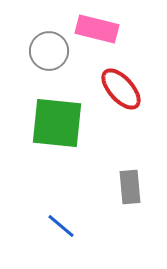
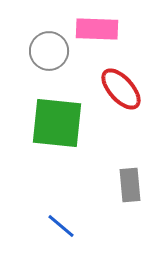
pink rectangle: rotated 12 degrees counterclockwise
gray rectangle: moved 2 px up
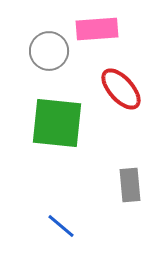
pink rectangle: rotated 6 degrees counterclockwise
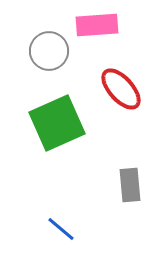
pink rectangle: moved 4 px up
green square: rotated 30 degrees counterclockwise
blue line: moved 3 px down
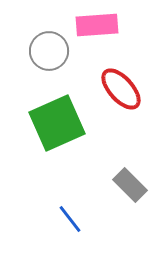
gray rectangle: rotated 40 degrees counterclockwise
blue line: moved 9 px right, 10 px up; rotated 12 degrees clockwise
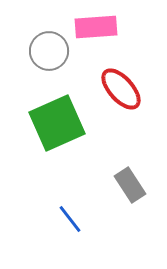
pink rectangle: moved 1 px left, 2 px down
gray rectangle: rotated 12 degrees clockwise
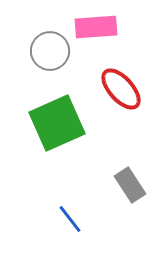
gray circle: moved 1 px right
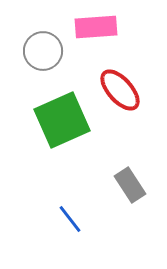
gray circle: moved 7 px left
red ellipse: moved 1 px left, 1 px down
green square: moved 5 px right, 3 px up
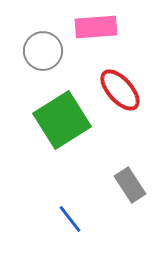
green square: rotated 8 degrees counterclockwise
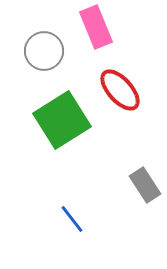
pink rectangle: rotated 72 degrees clockwise
gray circle: moved 1 px right
gray rectangle: moved 15 px right
blue line: moved 2 px right
